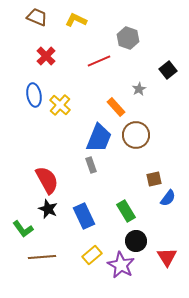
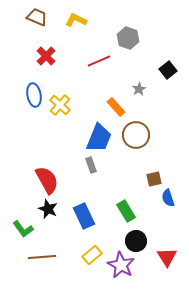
blue semicircle: rotated 126 degrees clockwise
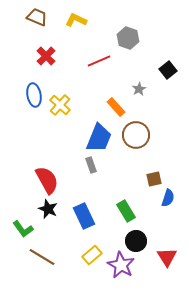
blue semicircle: rotated 144 degrees counterclockwise
brown line: rotated 36 degrees clockwise
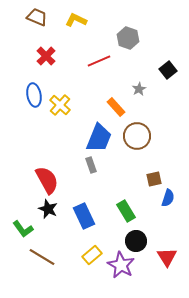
brown circle: moved 1 px right, 1 px down
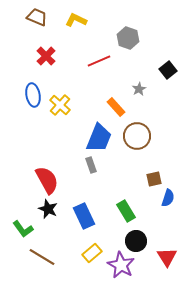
blue ellipse: moved 1 px left
yellow rectangle: moved 2 px up
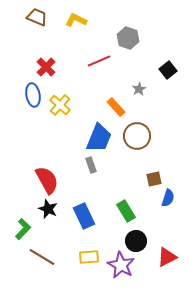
red cross: moved 11 px down
green L-shape: rotated 100 degrees counterclockwise
yellow rectangle: moved 3 px left, 4 px down; rotated 36 degrees clockwise
red triangle: rotated 35 degrees clockwise
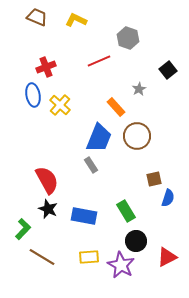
red cross: rotated 24 degrees clockwise
gray rectangle: rotated 14 degrees counterclockwise
blue rectangle: rotated 55 degrees counterclockwise
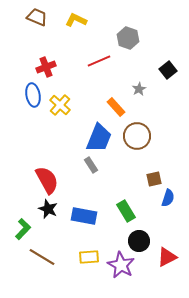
black circle: moved 3 px right
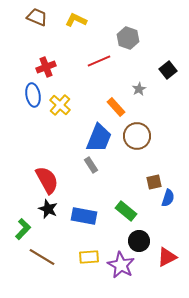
brown square: moved 3 px down
green rectangle: rotated 20 degrees counterclockwise
